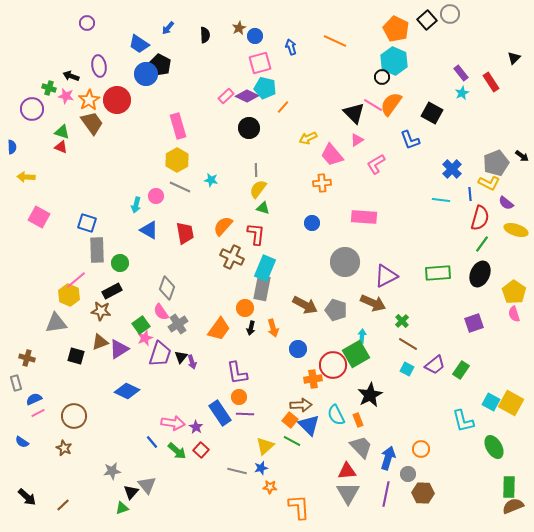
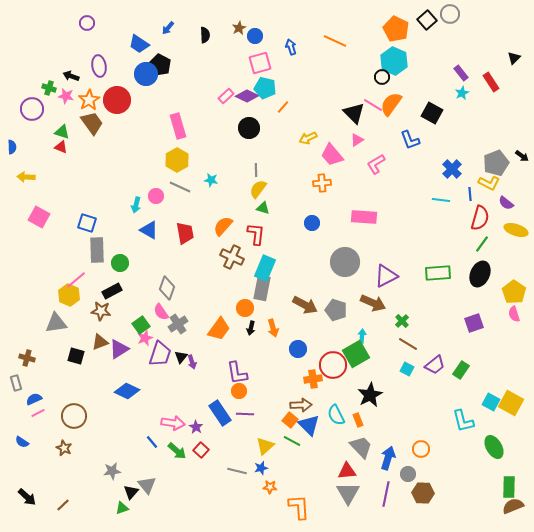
orange circle at (239, 397): moved 6 px up
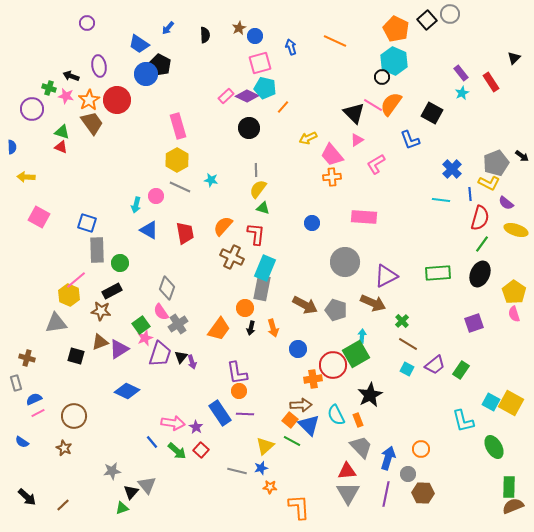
orange cross at (322, 183): moved 10 px right, 6 px up
